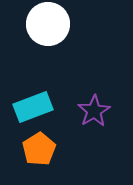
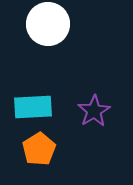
cyan rectangle: rotated 18 degrees clockwise
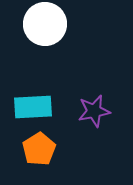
white circle: moved 3 px left
purple star: rotated 20 degrees clockwise
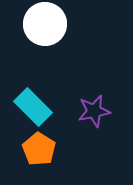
cyan rectangle: rotated 48 degrees clockwise
orange pentagon: rotated 8 degrees counterclockwise
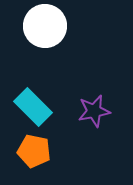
white circle: moved 2 px down
orange pentagon: moved 5 px left, 2 px down; rotated 20 degrees counterclockwise
